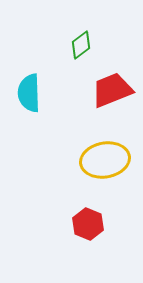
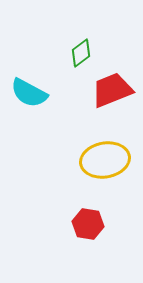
green diamond: moved 8 px down
cyan semicircle: rotated 60 degrees counterclockwise
red hexagon: rotated 12 degrees counterclockwise
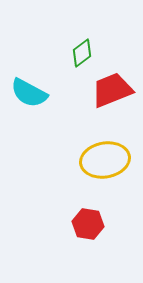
green diamond: moved 1 px right
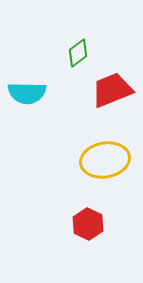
green diamond: moved 4 px left
cyan semicircle: moved 2 px left; rotated 27 degrees counterclockwise
red hexagon: rotated 16 degrees clockwise
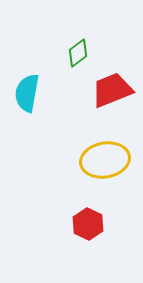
cyan semicircle: rotated 99 degrees clockwise
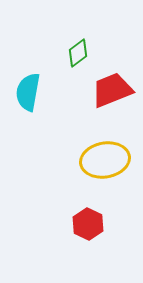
cyan semicircle: moved 1 px right, 1 px up
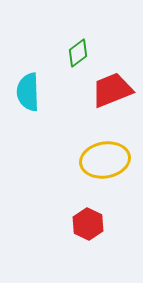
cyan semicircle: rotated 12 degrees counterclockwise
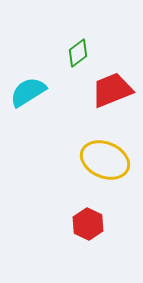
cyan semicircle: rotated 60 degrees clockwise
yellow ellipse: rotated 33 degrees clockwise
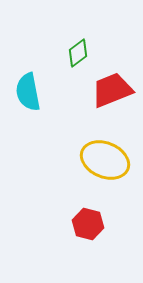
cyan semicircle: rotated 69 degrees counterclockwise
red hexagon: rotated 12 degrees counterclockwise
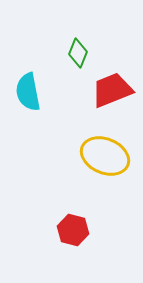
green diamond: rotated 32 degrees counterclockwise
yellow ellipse: moved 4 px up
red hexagon: moved 15 px left, 6 px down
